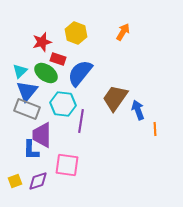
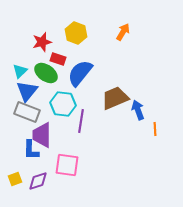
brown trapezoid: rotated 32 degrees clockwise
gray rectangle: moved 3 px down
yellow square: moved 2 px up
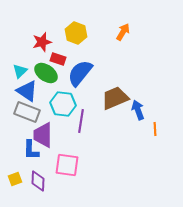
blue triangle: rotated 35 degrees counterclockwise
purple trapezoid: moved 1 px right
purple diamond: rotated 70 degrees counterclockwise
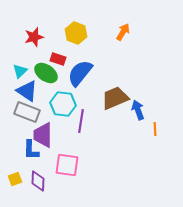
red star: moved 8 px left, 5 px up
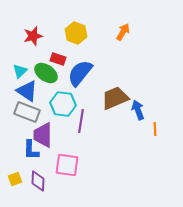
red star: moved 1 px left, 1 px up
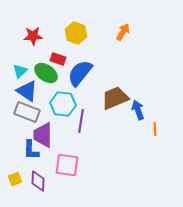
red star: rotated 12 degrees clockwise
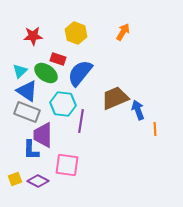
purple diamond: rotated 65 degrees counterclockwise
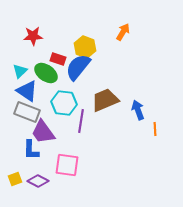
yellow hexagon: moved 9 px right, 14 px down
blue semicircle: moved 2 px left, 6 px up
brown trapezoid: moved 10 px left, 2 px down
cyan hexagon: moved 1 px right, 1 px up
purple trapezoid: moved 3 px up; rotated 36 degrees counterclockwise
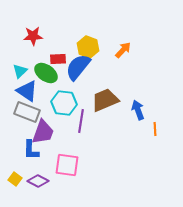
orange arrow: moved 18 px down; rotated 12 degrees clockwise
yellow hexagon: moved 3 px right
red rectangle: rotated 21 degrees counterclockwise
purple trapezoid: rotated 124 degrees counterclockwise
yellow square: rotated 32 degrees counterclockwise
